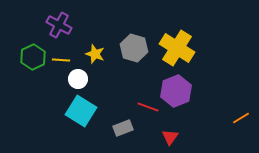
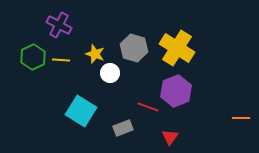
white circle: moved 32 px right, 6 px up
orange line: rotated 30 degrees clockwise
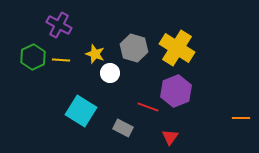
gray rectangle: rotated 48 degrees clockwise
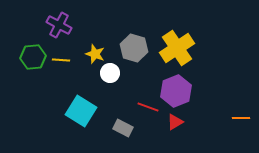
yellow cross: rotated 24 degrees clockwise
green hexagon: rotated 20 degrees clockwise
red triangle: moved 5 px right, 15 px up; rotated 24 degrees clockwise
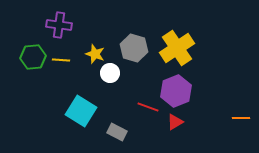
purple cross: rotated 20 degrees counterclockwise
gray rectangle: moved 6 px left, 4 px down
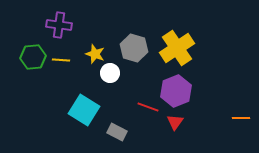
cyan square: moved 3 px right, 1 px up
red triangle: rotated 24 degrees counterclockwise
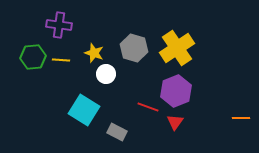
yellow star: moved 1 px left, 1 px up
white circle: moved 4 px left, 1 px down
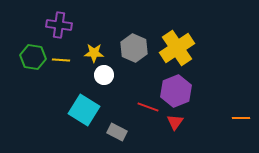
gray hexagon: rotated 8 degrees clockwise
yellow star: rotated 18 degrees counterclockwise
green hexagon: rotated 15 degrees clockwise
white circle: moved 2 px left, 1 px down
